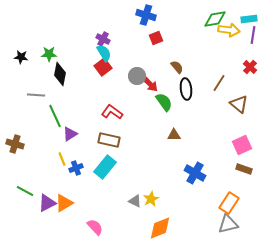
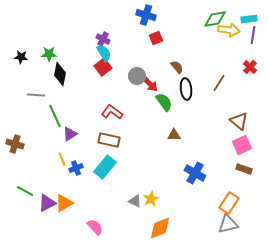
brown triangle at (239, 104): moved 17 px down
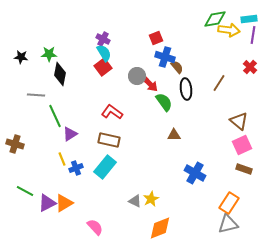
blue cross at (146, 15): moved 19 px right, 42 px down
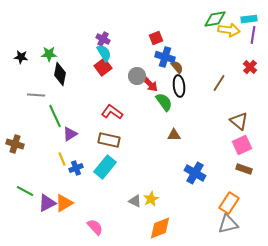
black ellipse at (186, 89): moved 7 px left, 3 px up
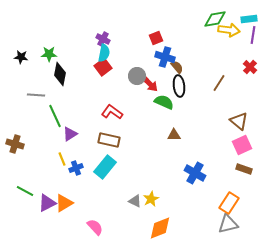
cyan semicircle at (104, 53): rotated 42 degrees clockwise
green semicircle at (164, 102): rotated 30 degrees counterclockwise
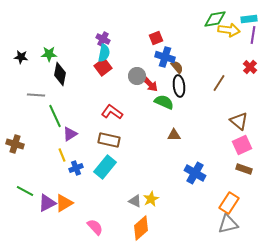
yellow line at (62, 159): moved 4 px up
orange diamond at (160, 228): moved 19 px left; rotated 20 degrees counterclockwise
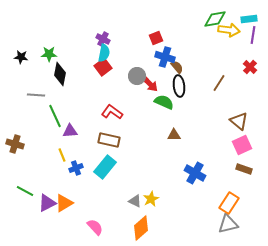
purple triangle at (70, 134): moved 3 px up; rotated 28 degrees clockwise
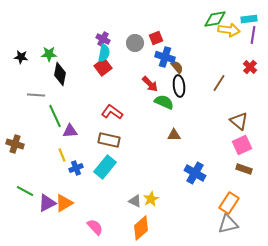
gray circle at (137, 76): moved 2 px left, 33 px up
